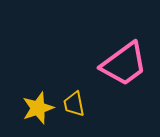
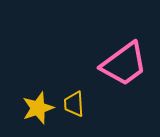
yellow trapezoid: rotated 8 degrees clockwise
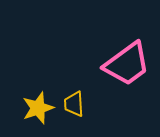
pink trapezoid: moved 3 px right
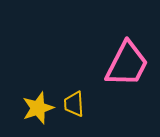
pink trapezoid: rotated 27 degrees counterclockwise
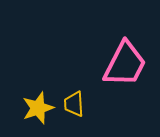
pink trapezoid: moved 2 px left
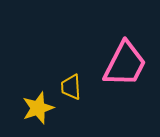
yellow trapezoid: moved 3 px left, 17 px up
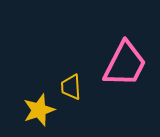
yellow star: moved 1 px right, 2 px down
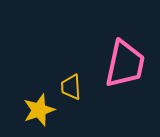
pink trapezoid: rotated 15 degrees counterclockwise
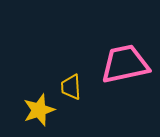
pink trapezoid: rotated 114 degrees counterclockwise
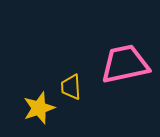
yellow star: moved 2 px up
